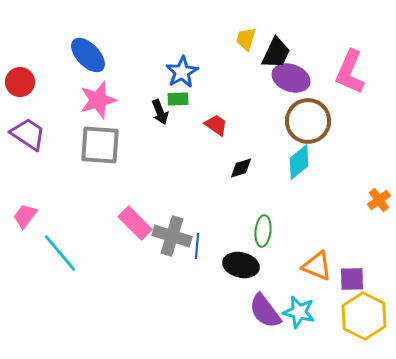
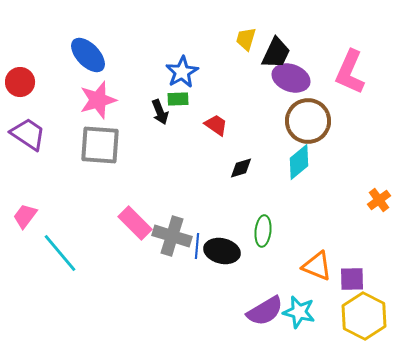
black ellipse: moved 19 px left, 14 px up
purple semicircle: rotated 84 degrees counterclockwise
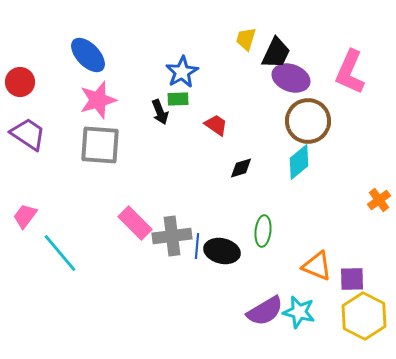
gray cross: rotated 24 degrees counterclockwise
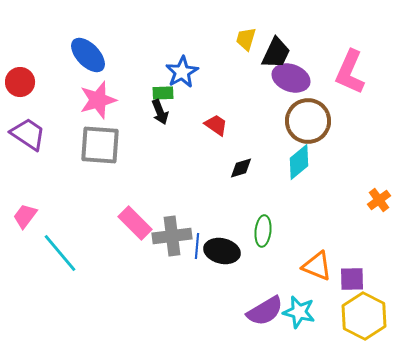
green rectangle: moved 15 px left, 6 px up
